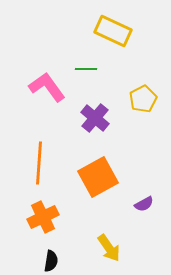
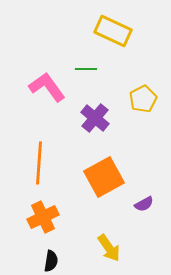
orange square: moved 6 px right
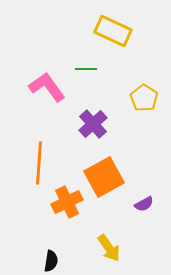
yellow pentagon: moved 1 px right, 1 px up; rotated 12 degrees counterclockwise
purple cross: moved 2 px left, 6 px down; rotated 8 degrees clockwise
orange cross: moved 24 px right, 15 px up
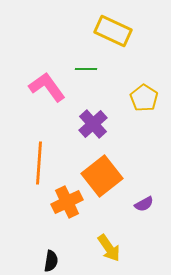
orange square: moved 2 px left, 1 px up; rotated 9 degrees counterclockwise
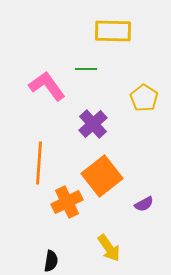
yellow rectangle: rotated 24 degrees counterclockwise
pink L-shape: moved 1 px up
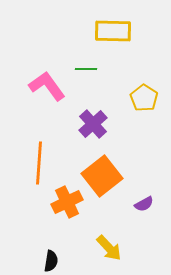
yellow arrow: rotated 8 degrees counterclockwise
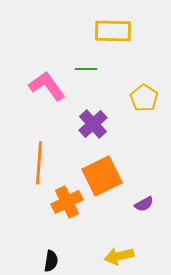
orange square: rotated 12 degrees clockwise
yellow arrow: moved 10 px right, 8 px down; rotated 120 degrees clockwise
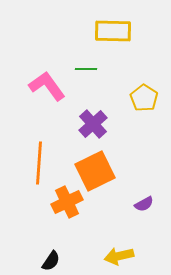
orange square: moved 7 px left, 5 px up
black semicircle: rotated 25 degrees clockwise
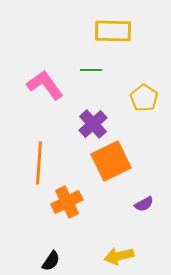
green line: moved 5 px right, 1 px down
pink L-shape: moved 2 px left, 1 px up
orange square: moved 16 px right, 10 px up
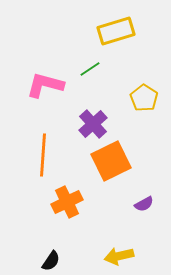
yellow rectangle: moved 3 px right; rotated 18 degrees counterclockwise
green line: moved 1 px left, 1 px up; rotated 35 degrees counterclockwise
pink L-shape: rotated 39 degrees counterclockwise
orange line: moved 4 px right, 8 px up
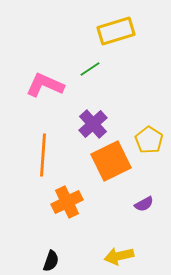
pink L-shape: rotated 9 degrees clockwise
yellow pentagon: moved 5 px right, 42 px down
black semicircle: rotated 15 degrees counterclockwise
